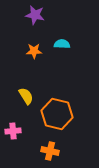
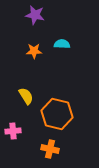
orange cross: moved 2 px up
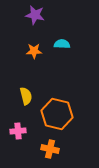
yellow semicircle: rotated 18 degrees clockwise
pink cross: moved 5 px right
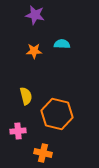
orange cross: moved 7 px left, 4 px down
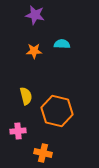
orange hexagon: moved 3 px up
